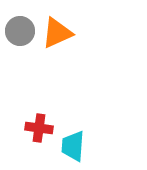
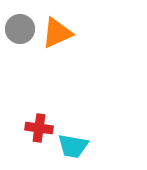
gray circle: moved 2 px up
cyan trapezoid: rotated 84 degrees counterclockwise
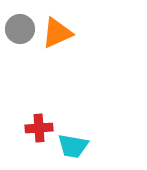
red cross: rotated 12 degrees counterclockwise
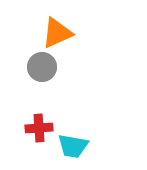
gray circle: moved 22 px right, 38 px down
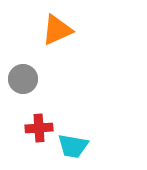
orange triangle: moved 3 px up
gray circle: moved 19 px left, 12 px down
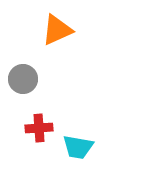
cyan trapezoid: moved 5 px right, 1 px down
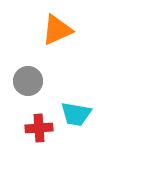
gray circle: moved 5 px right, 2 px down
cyan trapezoid: moved 2 px left, 33 px up
